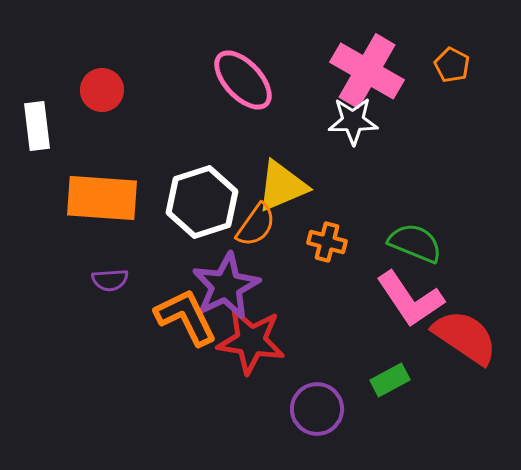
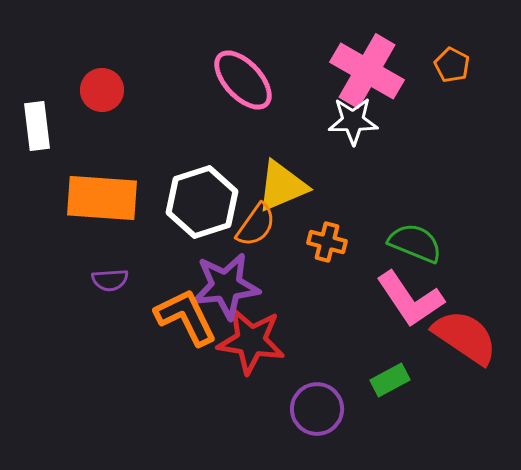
purple star: rotated 20 degrees clockwise
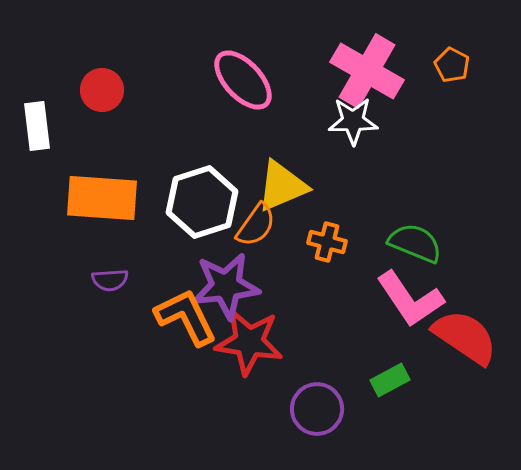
red star: moved 2 px left, 1 px down
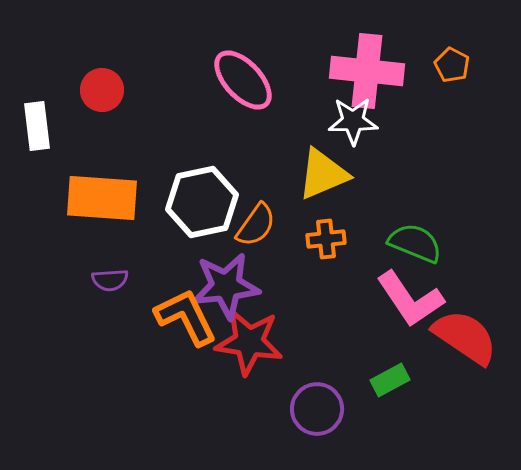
pink cross: rotated 24 degrees counterclockwise
yellow triangle: moved 41 px right, 12 px up
white hexagon: rotated 6 degrees clockwise
orange cross: moved 1 px left, 3 px up; rotated 21 degrees counterclockwise
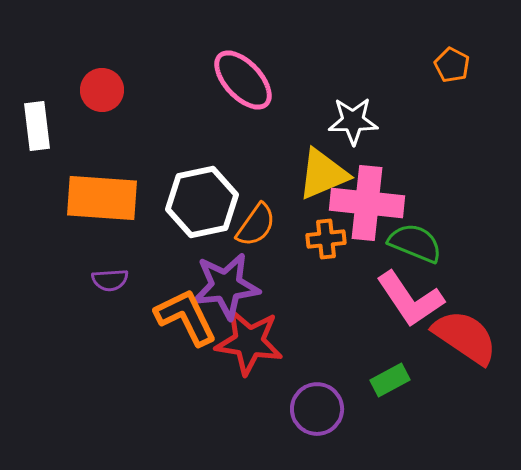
pink cross: moved 132 px down
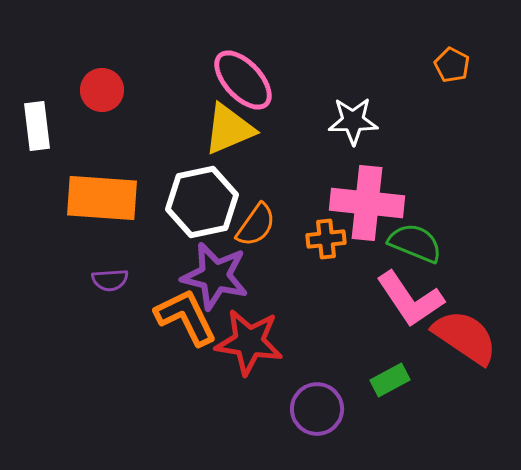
yellow triangle: moved 94 px left, 45 px up
purple star: moved 11 px left, 10 px up; rotated 20 degrees clockwise
